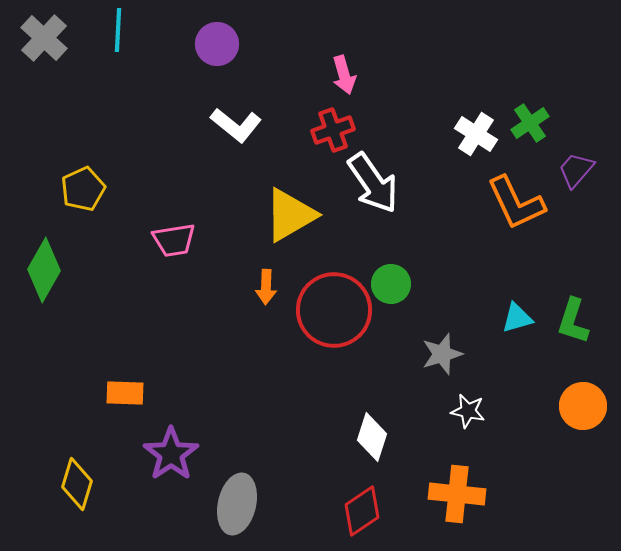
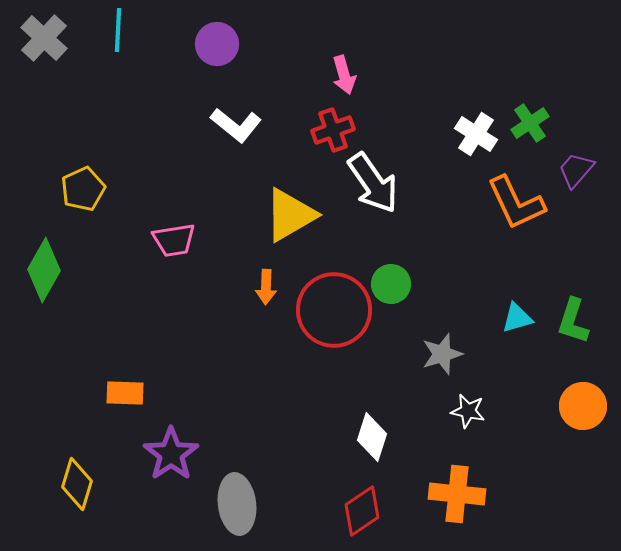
gray ellipse: rotated 20 degrees counterclockwise
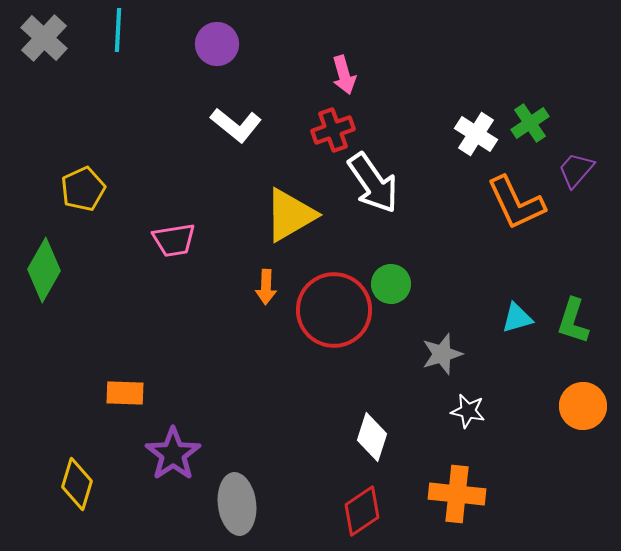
purple star: moved 2 px right
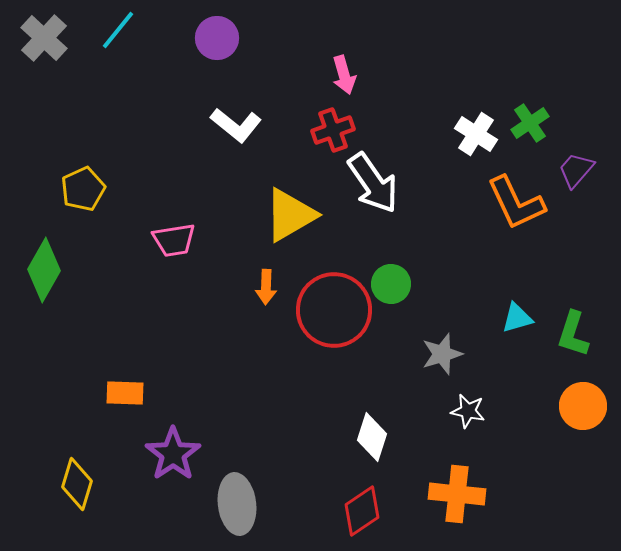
cyan line: rotated 36 degrees clockwise
purple circle: moved 6 px up
green L-shape: moved 13 px down
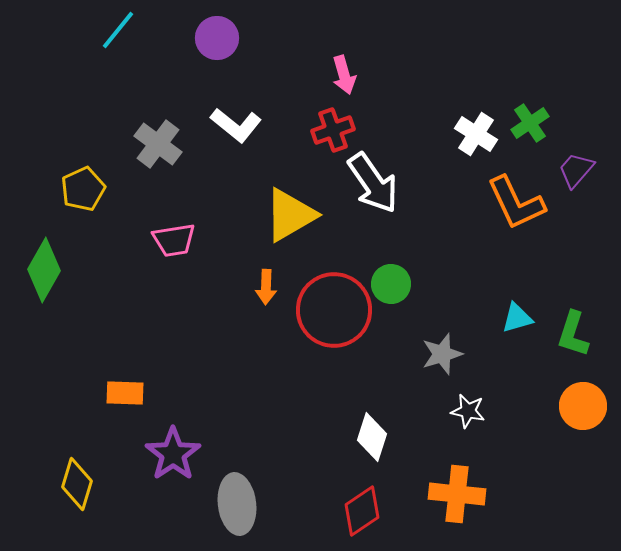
gray cross: moved 114 px right, 106 px down; rotated 6 degrees counterclockwise
